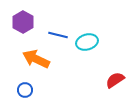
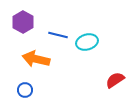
orange arrow: rotated 12 degrees counterclockwise
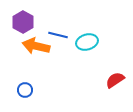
orange arrow: moved 13 px up
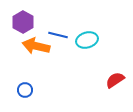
cyan ellipse: moved 2 px up
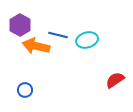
purple hexagon: moved 3 px left, 3 px down
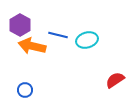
orange arrow: moved 4 px left
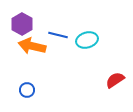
purple hexagon: moved 2 px right, 1 px up
blue circle: moved 2 px right
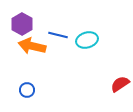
red semicircle: moved 5 px right, 4 px down
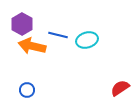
red semicircle: moved 4 px down
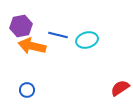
purple hexagon: moved 1 px left, 2 px down; rotated 20 degrees clockwise
